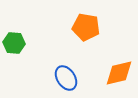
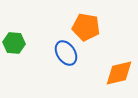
blue ellipse: moved 25 px up
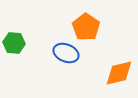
orange pentagon: rotated 24 degrees clockwise
blue ellipse: rotated 35 degrees counterclockwise
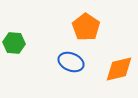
blue ellipse: moved 5 px right, 9 px down
orange diamond: moved 4 px up
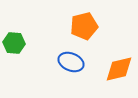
orange pentagon: moved 2 px left, 1 px up; rotated 24 degrees clockwise
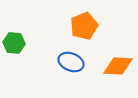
orange pentagon: rotated 8 degrees counterclockwise
orange diamond: moved 1 px left, 3 px up; rotated 16 degrees clockwise
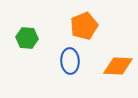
green hexagon: moved 13 px right, 5 px up
blue ellipse: moved 1 px left, 1 px up; rotated 65 degrees clockwise
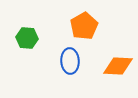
orange pentagon: rotated 8 degrees counterclockwise
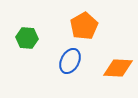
blue ellipse: rotated 30 degrees clockwise
orange diamond: moved 2 px down
